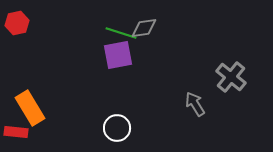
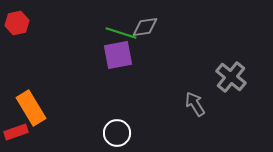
gray diamond: moved 1 px right, 1 px up
orange rectangle: moved 1 px right
white circle: moved 5 px down
red rectangle: rotated 25 degrees counterclockwise
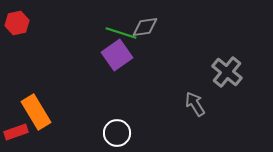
purple square: moved 1 px left; rotated 24 degrees counterclockwise
gray cross: moved 4 px left, 5 px up
orange rectangle: moved 5 px right, 4 px down
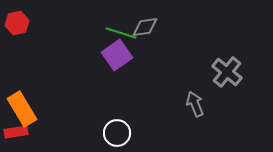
gray arrow: rotated 10 degrees clockwise
orange rectangle: moved 14 px left, 3 px up
red rectangle: rotated 10 degrees clockwise
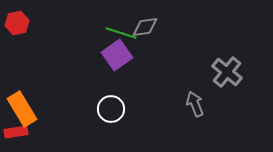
white circle: moved 6 px left, 24 px up
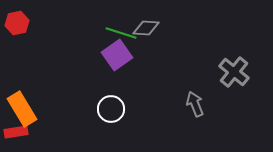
gray diamond: moved 1 px right, 1 px down; rotated 12 degrees clockwise
gray cross: moved 7 px right
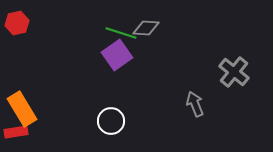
white circle: moved 12 px down
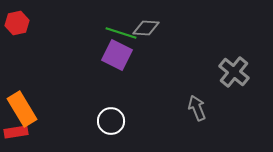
purple square: rotated 28 degrees counterclockwise
gray arrow: moved 2 px right, 4 px down
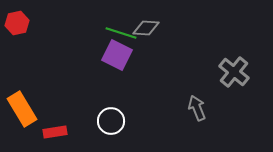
red rectangle: moved 39 px right
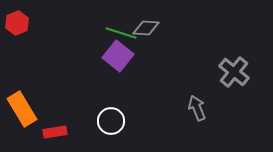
red hexagon: rotated 10 degrees counterclockwise
purple square: moved 1 px right, 1 px down; rotated 12 degrees clockwise
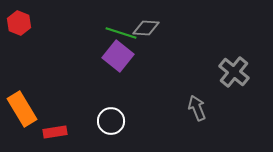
red hexagon: moved 2 px right; rotated 15 degrees counterclockwise
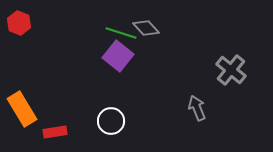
gray diamond: rotated 44 degrees clockwise
gray cross: moved 3 px left, 2 px up
